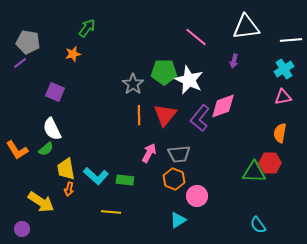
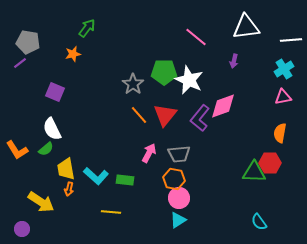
orange line: rotated 42 degrees counterclockwise
orange hexagon: rotated 10 degrees counterclockwise
pink circle: moved 18 px left, 2 px down
cyan semicircle: moved 1 px right, 3 px up
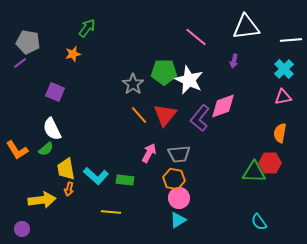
cyan cross: rotated 12 degrees counterclockwise
yellow arrow: moved 1 px right, 2 px up; rotated 40 degrees counterclockwise
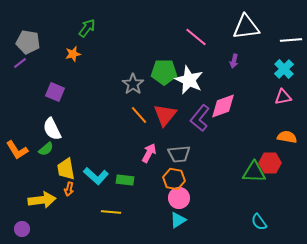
orange semicircle: moved 7 px right, 4 px down; rotated 90 degrees clockwise
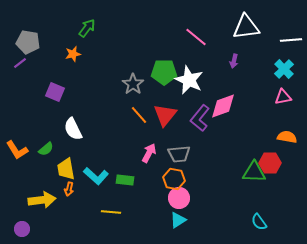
white semicircle: moved 21 px right
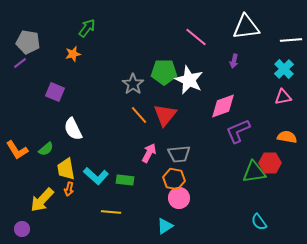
purple L-shape: moved 38 px right, 13 px down; rotated 28 degrees clockwise
green triangle: rotated 10 degrees counterclockwise
yellow arrow: rotated 140 degrees clockwise
cyan triangle: moved 13 px left, 6 px down
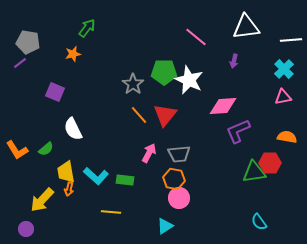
pink diamond: rotated 16 degrees clockwise
yellow trapezoid: moved 3 px down
purple circle: moved 4 px right
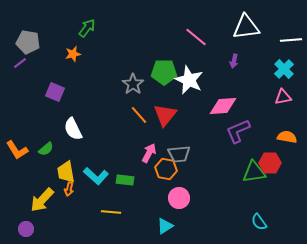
orange hexagon: moved 8 px left, 10 px up
